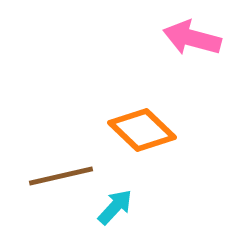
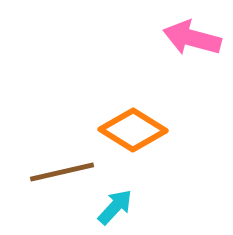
orange diamond: moved 9 px left; rotated 12 degrees counterclockwise
brown line: moved 1 px right, 4 px up
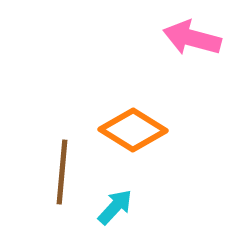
brown line: rotated 72 degrees counterclockwise
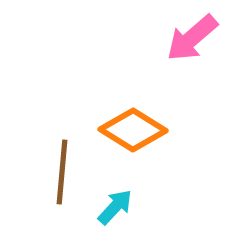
pink arrow: rotated 56 degrees counterclockwise
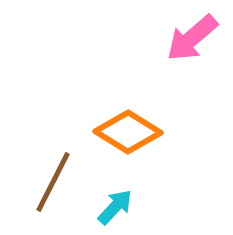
orange diamond: moved 5 px left, 2 px down
brown line: moved 9 px left, 10 px down; rotated 22 degrees clockwise
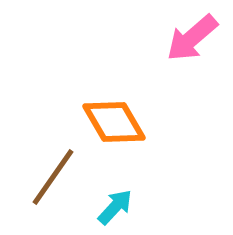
orange diamond: moved 14 px left, 10 px up; rotated 28 degrees clockwise
brown line: moved 5 px up; rotated 8 degrees clockwise
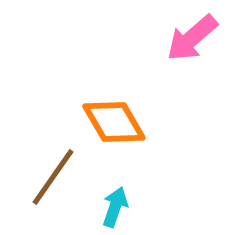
cyan arrow: rotated 24 degrees counterclockwise
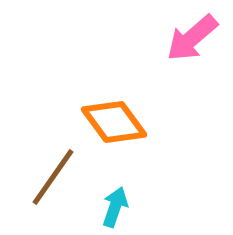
orange diamond: rotated 6 degrees counterclockwise
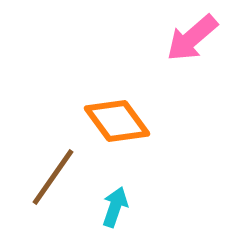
orange diamond: moved 3 px right, 1 px up
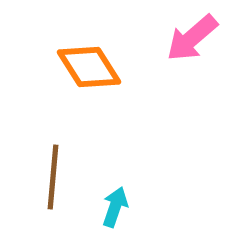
orange diamond: moved 28 px left, 54 px up; rotated 4 degrees clockwise
brown line: rotated 30 degrees counterclockwise
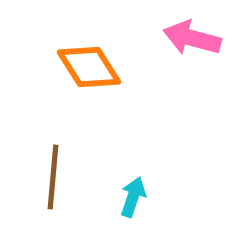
pink arrow: rotated 56 degrees clockwise
cyan arrow: moved 18 px right, 10 px up
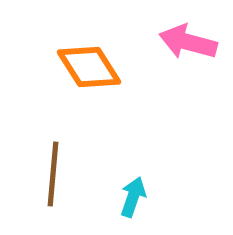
pink arrow: moved 4 px left, 4 px down
brown line: moved 3 px up
